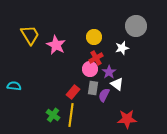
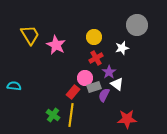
gray circle: moved 1 px right, 1 px up
pink circle: moved 5 px left, 9 px down
gray rectangle: moved 1 px right, 1 px up; rotated 64 degrees clockwise
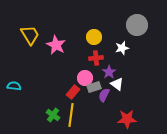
red cross: rotated 24 degrees clockwise
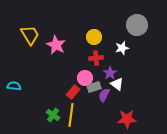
purple star: moved 1 px right, 1 px down
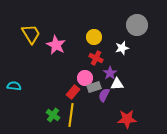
yellow trapezoid: moved 1 px right, 1 px up
red cross: rotated 32 degrees clockwise
white triangle: rotated 40 degrees counterclockwise
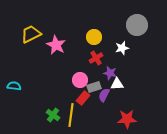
yellow trapezoid: rotated 85 degrees counterclockwise
red cross: rotated 32 degrees clockwise
purple star: rotated 24 degrees counterclockwise
pink circle: moved 5 px left, 2 px down
red rectangle: moved 10 px right, 6 px down
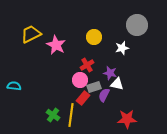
red cross: moved 9 px left, 7 px down
white triangle: rotated 16 degrees clockwise
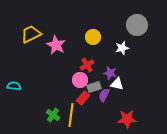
yellow circle: moved 1 px left
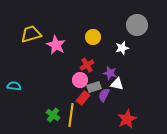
yellow trapezoid: rotated 10 degrees clockwise
red star: rotated 24 degrees counterclockwise
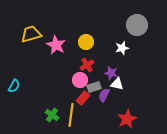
yellow circle: moved 7 px left, 5 px down
purple star: moved 1 px right
cyan semicircle: rotated 112 degrees clockwise
green cross: moved 1 px left
